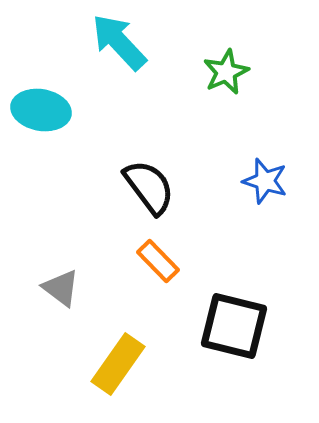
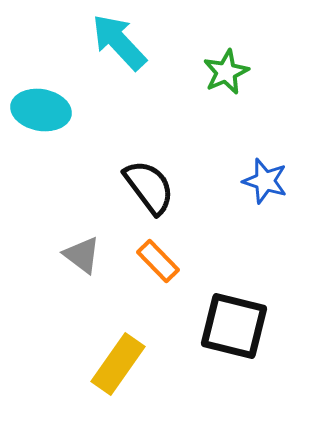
gray triangle: moved 21 px right, 33 px up
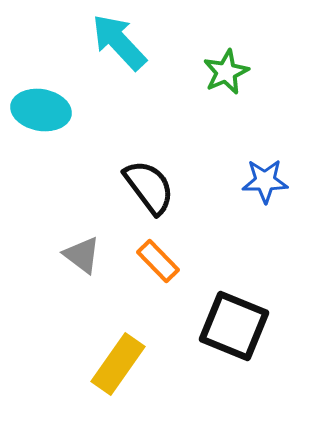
blue star: rotated 18 degrees counterclockwise
black square: rotated 8 degrees clockwise
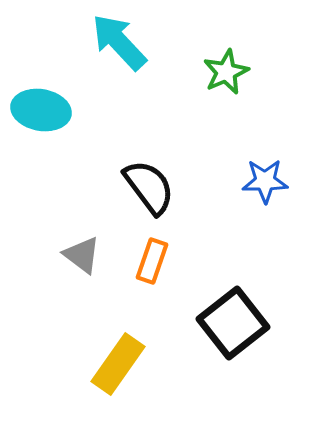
orange rectangle: moved 6 px left; rotated 63 degrees clockwise
black square: moved 1 px left, 3 px up; rotated 30 degrees clockwise
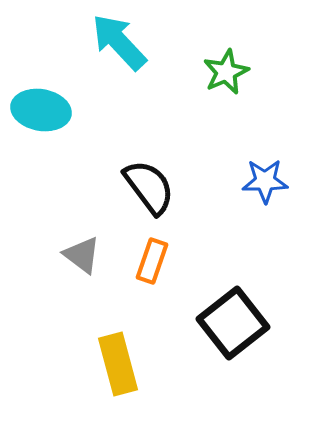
yellow rectangle: rotated 50 degrees counterclockwise
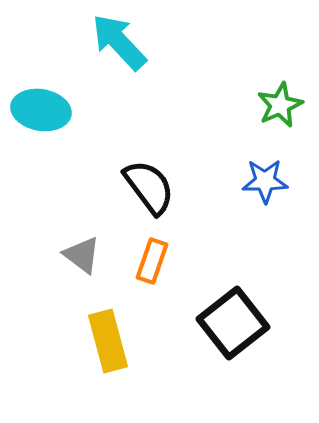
green star: moved 54 px right, 33 px down
yellow rectangle: moved 10 px left, 23 px up
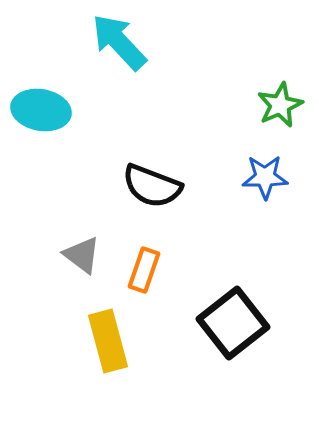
blue star: moved 4 px up
black semicircle: moved 3 px right, 1 px up; rotated 148 degrees clockwise
orange rectangle: moved 8 px left, 9 px down
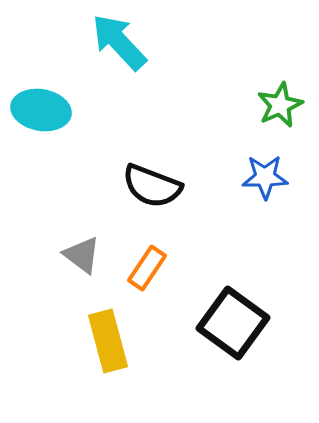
orange rectangle: moved 3 px right, 2 px up; rotated 15 degrees clockwise
black square: rotated 16 degrees counterclockwise
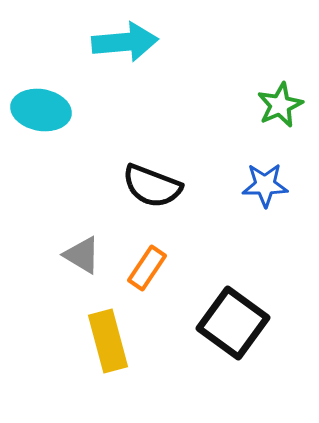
cyan arrow: moved 6 px right; rotated 128 degrees clockwise
blue star: moved 8 px down
gray triangle: rotated 6 degrees counterclockwise
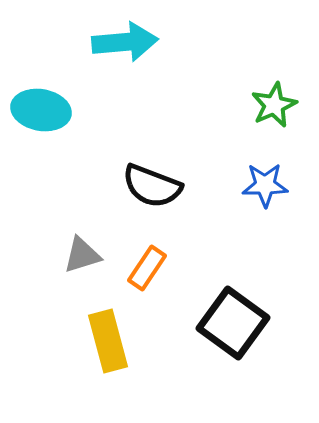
green star: moved 6 px left
gray triangle: rotated 48 degrees counterclockwise
